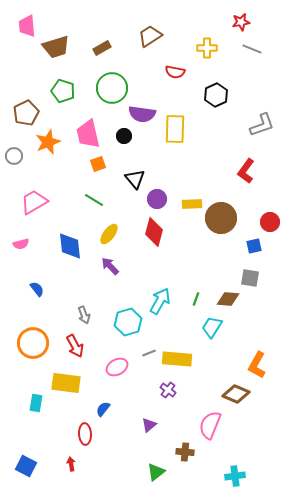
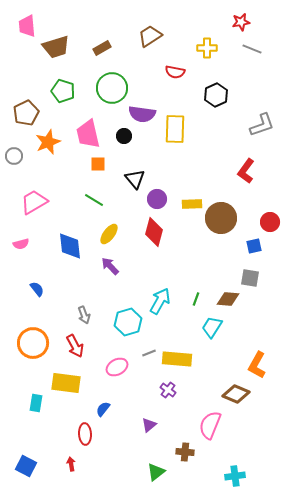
orange square at (98, 164): rotated 21 degrees clockwise
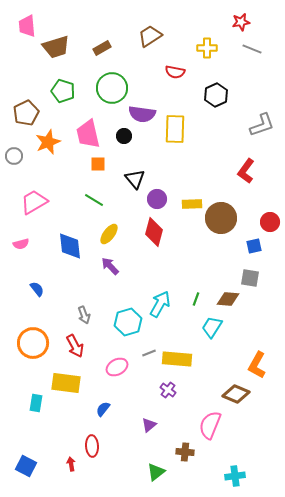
cyan arrow at (160, 301): moved 3 px down
red ellipse at (85, 434): moved 7 px right, 12 px down
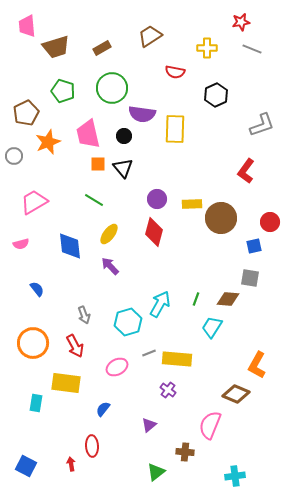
black triangle at (135, 179): moved 12 px left, 11 px up
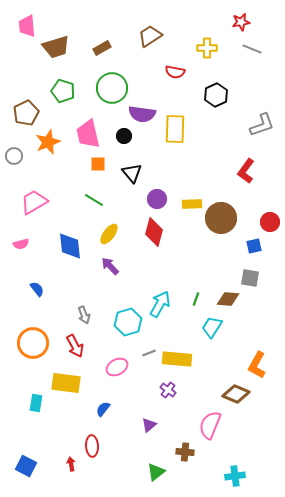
black triangle at (123, 168): moved 9 px right, 5 px down
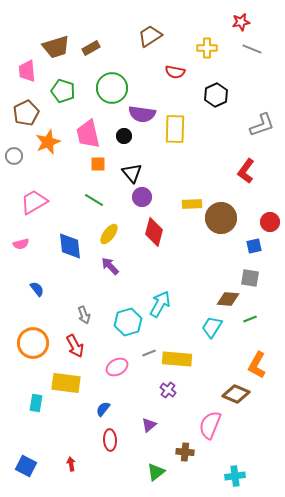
pink trapezoid at (27, 26): moved 45 px down
brown rectangle at (102, 48): moved 11 px left
purple circle at (157, 199): moved 15 px left, 2 px up
green line at (196, 299): moved 54 px right, 20 px down; rotated 48 degrees clockwise
red ellipse at (92, 446): moved 18 px right, 6 px up
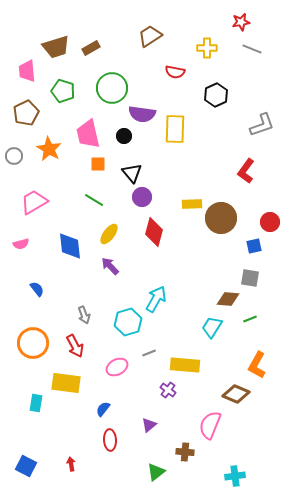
orange star at (48, 142): moved 1 px right, 7 px down; rotated 20 degrees counterclockwise
cyan arrow at (160, 304): moved 4 px left, 5 px up
yellow rectangle at (177, 359): moved 8 px right, 6 px down
